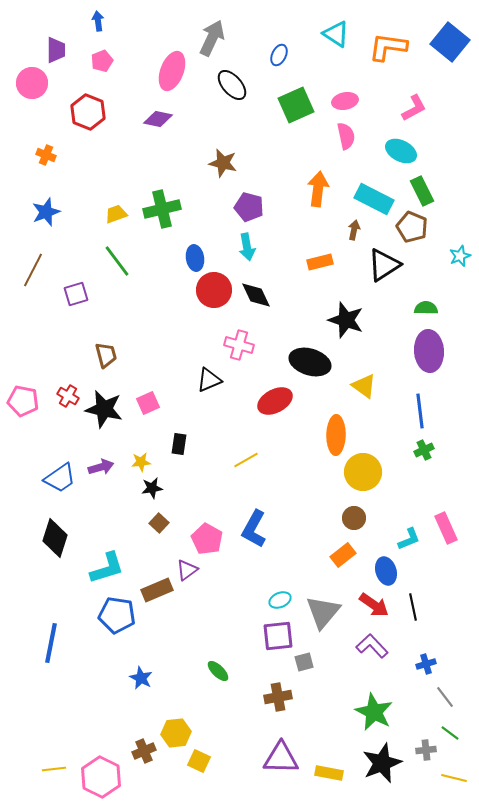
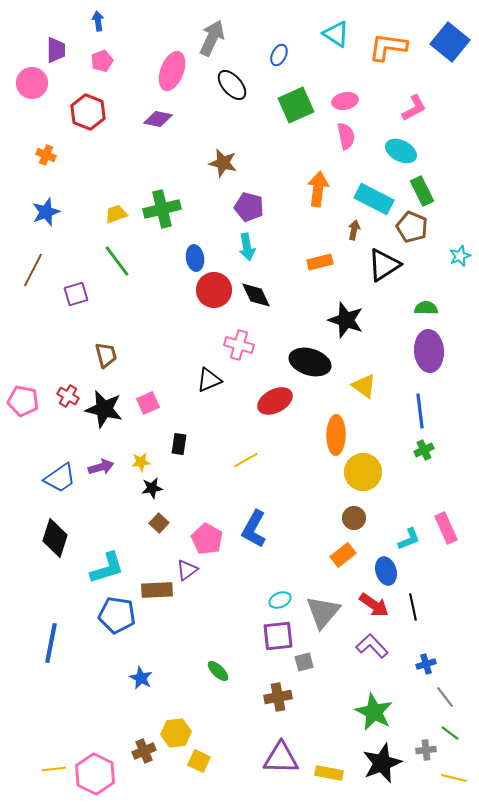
brown rectangle at (157, 590): rotated 20 degrees clockwise
pink hexagon at (101, 777): moved 6 px left, 3 px up
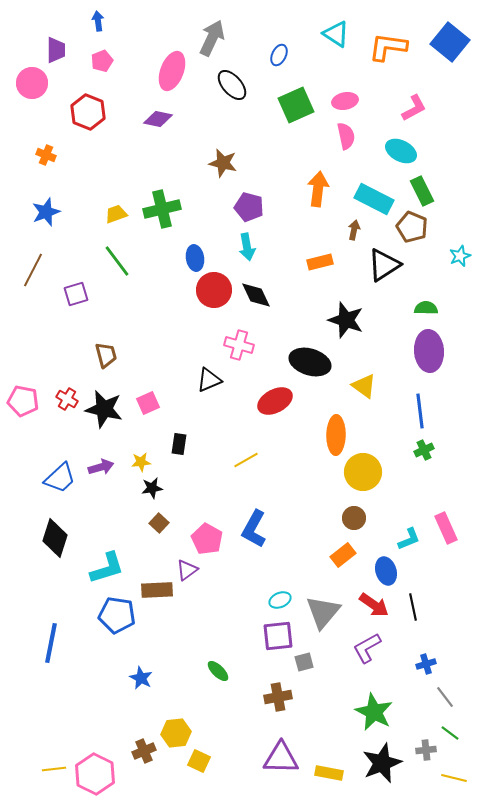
red cross at (68, 396): moved 1 px left, 3 px down
blue trapezoid at (60, 478): rotated 8 degrees counterclockwise
purple L-shape at (372, 646): moved 5 px left, 2 px down; rotated 76 degrees counterclockwise
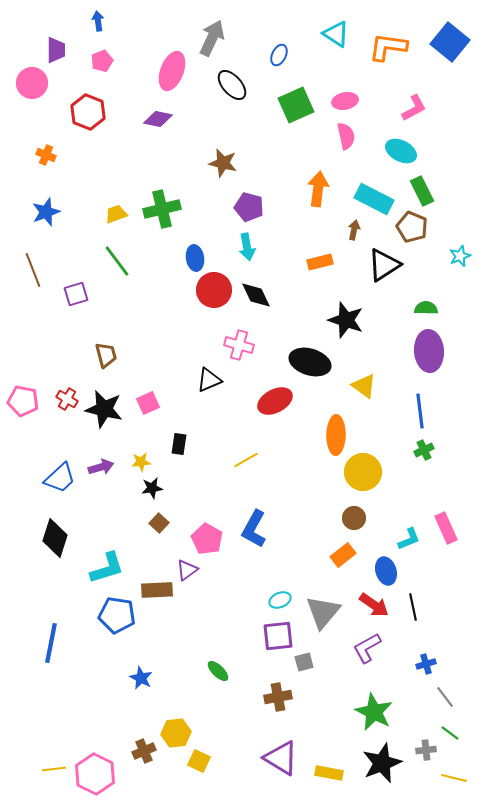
brown line at (33, 270): rotated 48 degrees counterclockwise
purple triangle at (281, 758): rotated 30 degrees clockwise
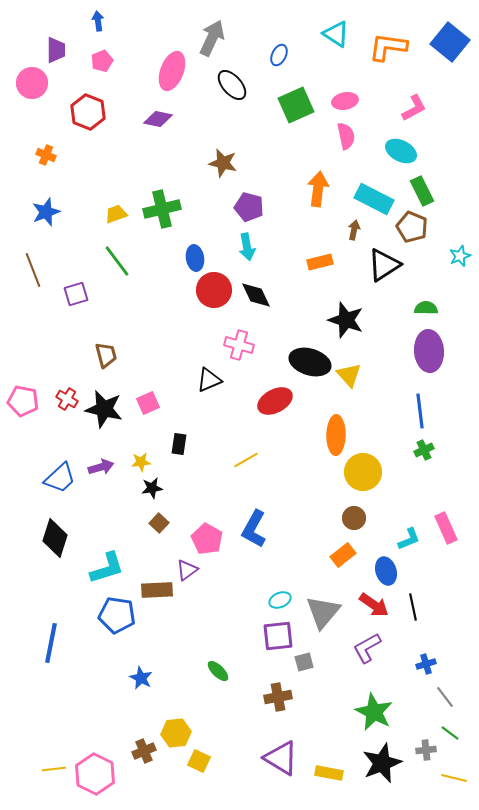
yellow triangle at (364, 386): moved 15 px left, 11 px up; rotated 12 degrees clockwise
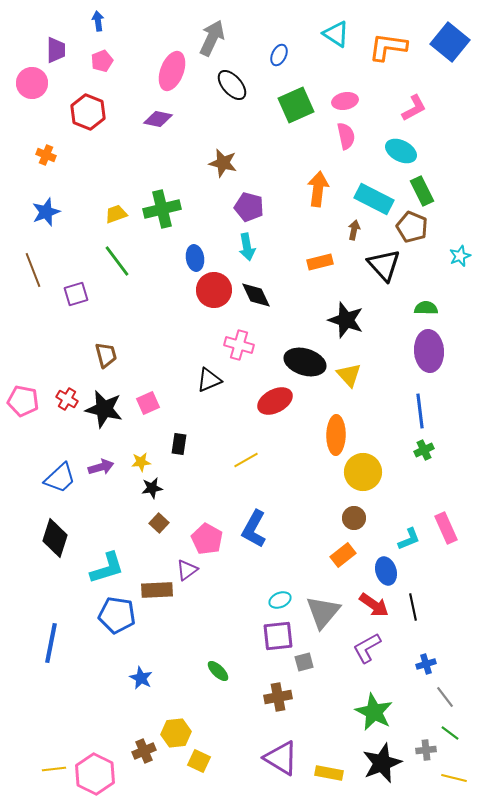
black triangle at (384, 265): rotated 39 degrees counterclockwise
black ellipse at (310, 362): moved 5 px left
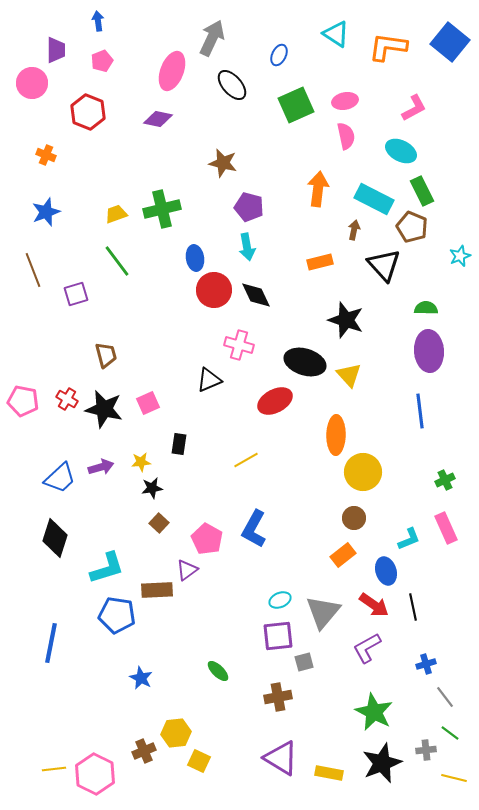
green cross at (424, 450): moved 21 px right, 30 px down
